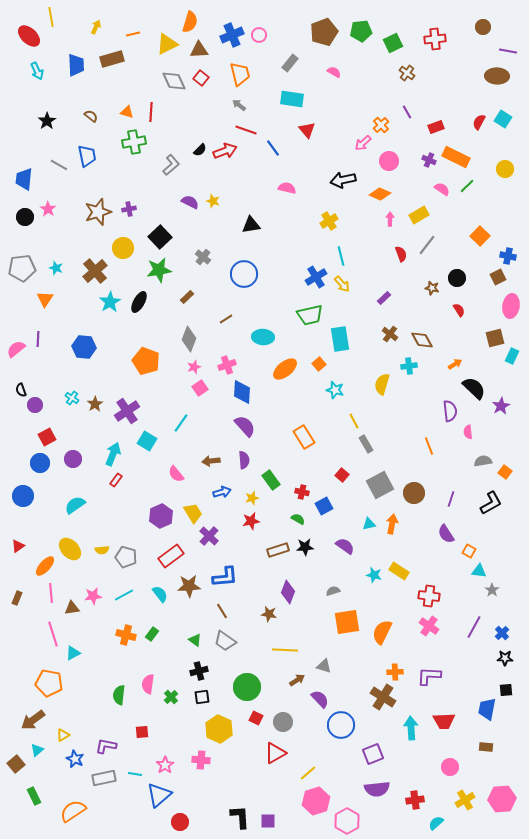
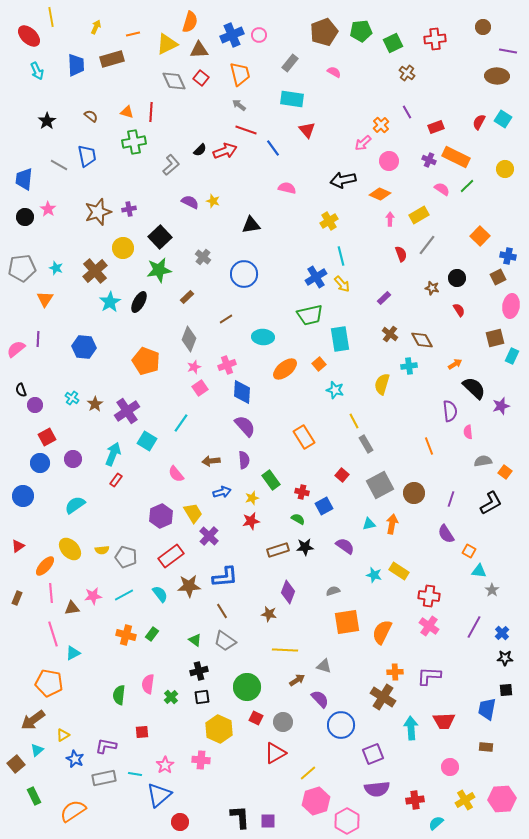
purple star at (501, 406): rotated 12 degrees clockwise
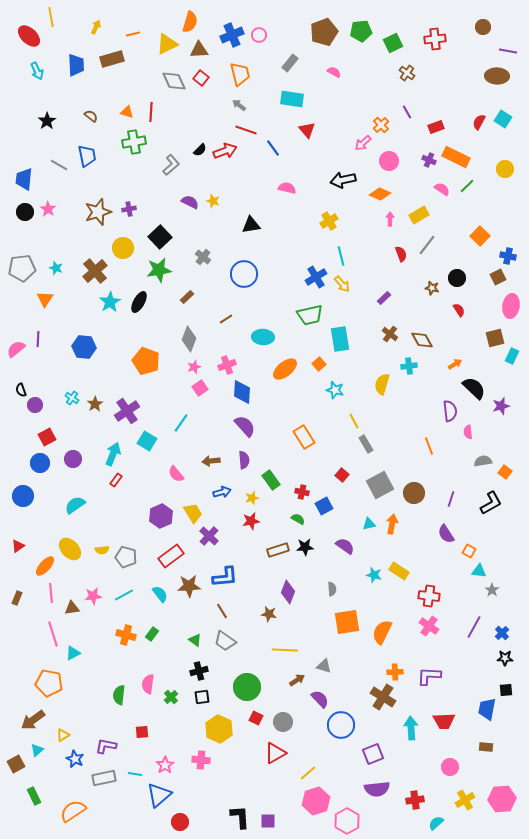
black circle at (25, 217): moved 5 px up
gray semicircle at (333, 591): moved 1 px left, 2 px up; rotated 104 degrees clockwise
brown square at (16, 764): rotated 12 degrees clockwise
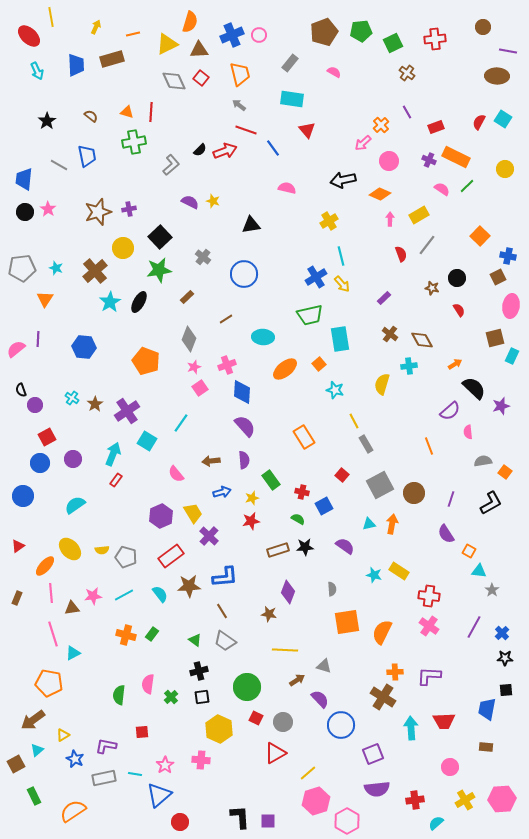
purple semicircle at (450, 411): rotated 55 degrees clockwise
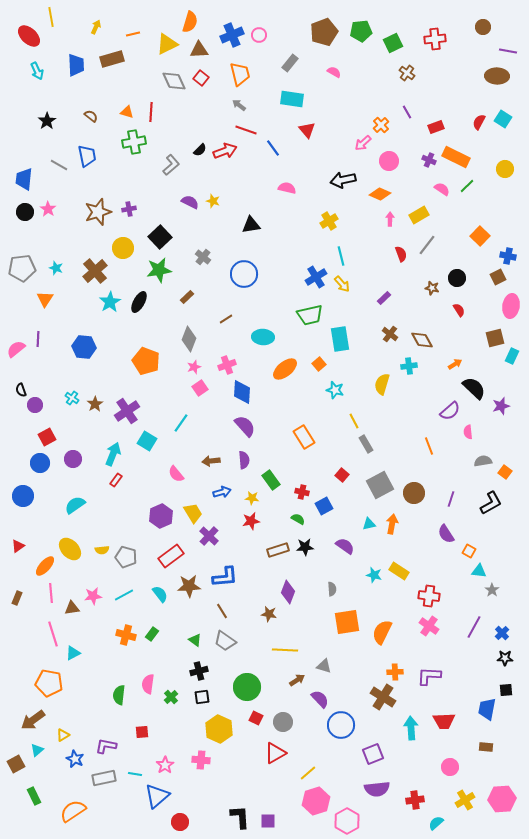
yellow star at (252, 498): rotated 24 degrees clockwise
blue triangle at (159, 795): moved 2 px left, 1 px down
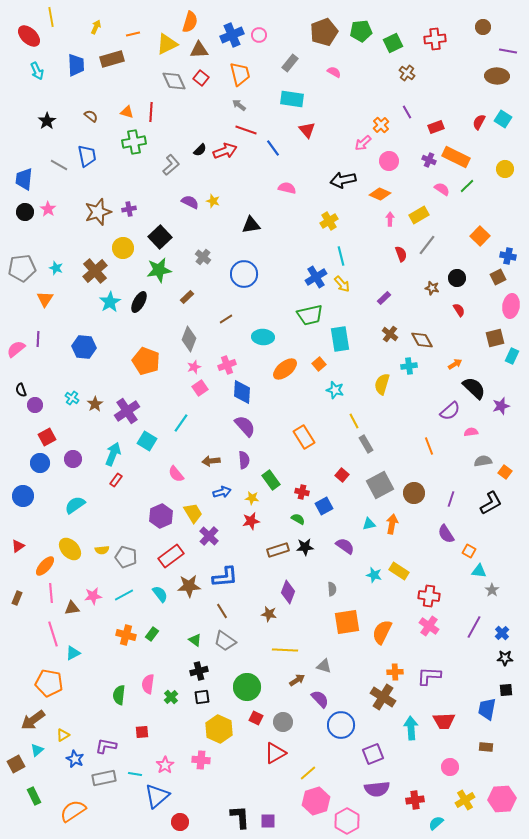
pink semicircle at (468, 432): moved 3 px right; rotated 88 degrees clockwise
